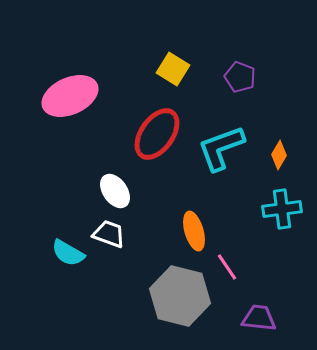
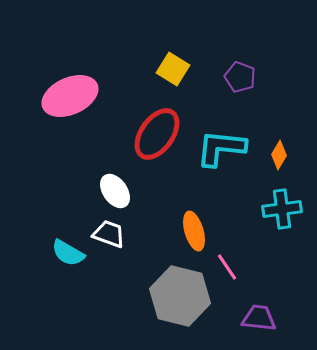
cyan L-shape: rotated 26 degrees clockwise
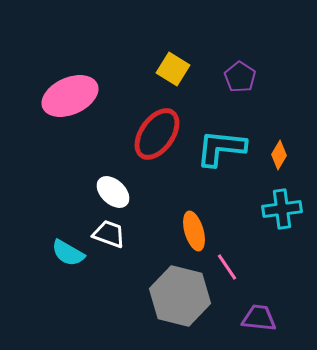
purple pentagon: rotated 12 degrees clockwise
white ellipse: moved 2 px left, 1 px down; rotated 12 degrees counterclockwise
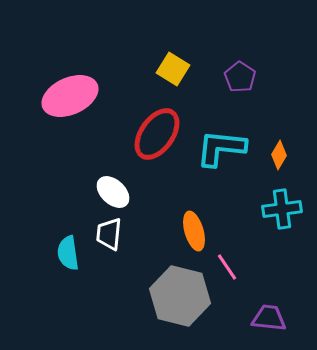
white trapezoid: rotated 104 degrees counterclockwise
cyan semicircle: rotated 52 degrees clockwise
purple trapezoid: moved 10 px right
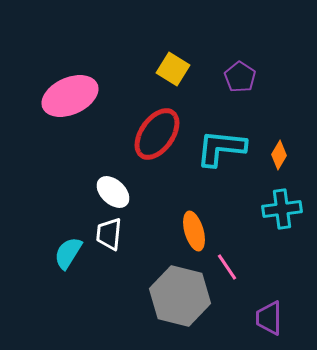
cyan semicircle: rotated 40 degrees clockwise
purple trapezoid: rotated 96 degrees counterclockwise
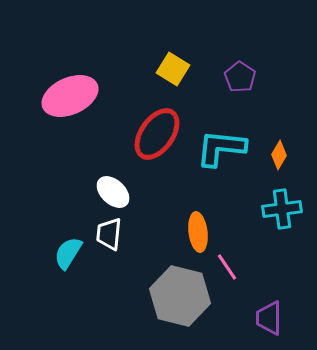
orange ellipse: moved 4 px right, 1 px down; rotated 9 degrees clockwise
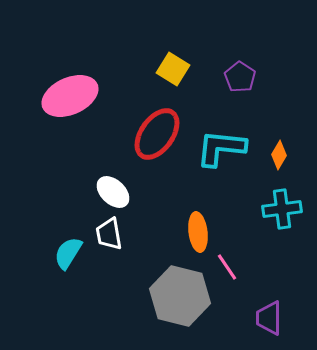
white trapezoid: rotated 16 degrees counterclockwise
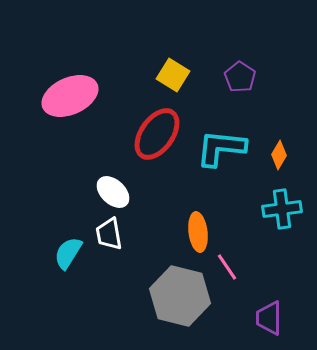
yellow square: moved 6 px down
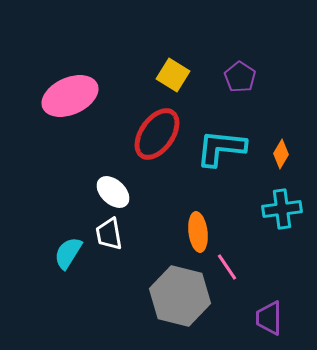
orange diamond: moved 2 px right, 1 px up
